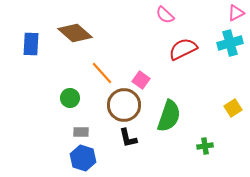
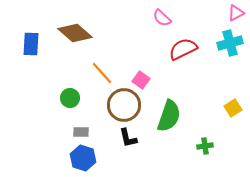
pink semicircle: moved 3 px left, 3 px down
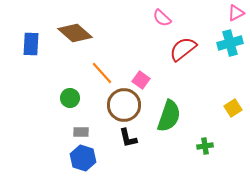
red semicircle: rotated 12 degrees counterclockwise
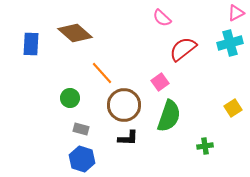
pink square: moved 19 px right, 2 px down; rotated 18 degrees clockwise
gray rectangle: moved 3 px up; rotated 14 degrees clockwise
black L-shape: rotated 75 degrees counterclockwise
blue hexagon: moved 1 px left, 1 px down
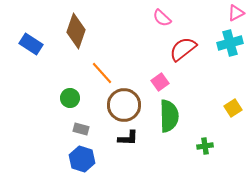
brown diamond: moved 1 px right, 2 px up; rotated 68 degrees clockwise
blue rectangle: rotated 60 degrees counterclockwise
green semicircle: rotated 20 degrees counterclockwise
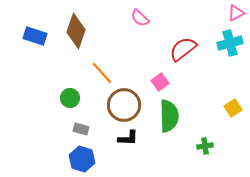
pink semicircle: moved 22 px left
blue rectangle: moved 4 px right, 8 px up; rotated 15 degrees counterclockwise
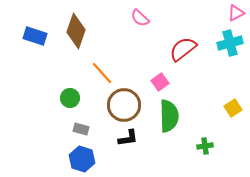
black L-shape: rotated 10 degrees counterclockwise
